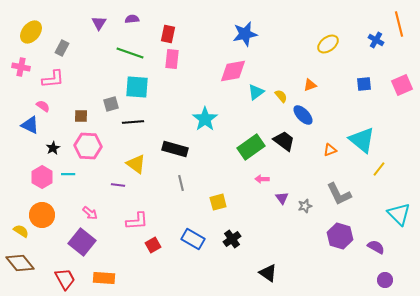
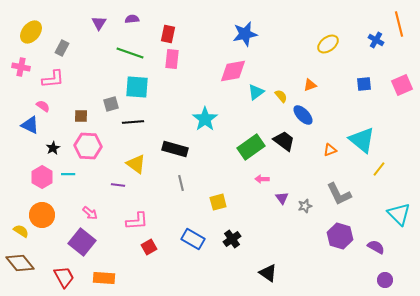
red square at (153, 245): moved 4 px left, 2 px down
red trapezoid at (65, 279): moved 1 px left, 2 px up
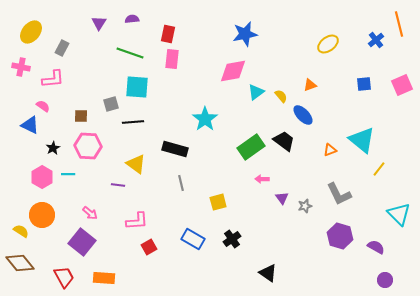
blue cross at (376, 40): rotated 21 degrees clockwise
